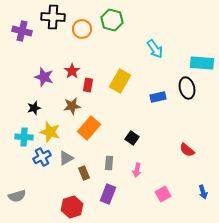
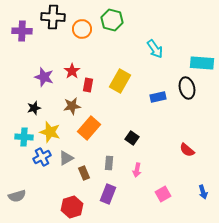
purple cross: rotated 12 degrees counterclockwise
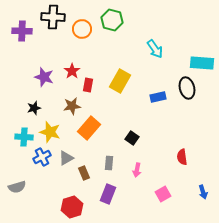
red semicircle: moved 5 px left, 7 px down; rotated 42 degrees clockwise
gray semicircle: moved 9 px up
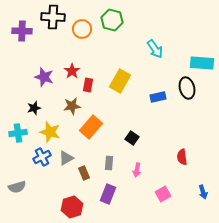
orange rectangle: moved 2 px right, 1 px up
cyan cross: moved 6 px left, 4 px up; rotated 12 degrees counterclockwise
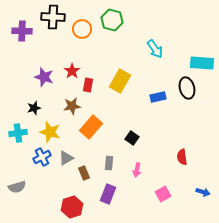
blue arrow: rotated 56 degrees counterclockwise
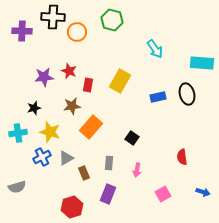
orange circle: moved 5 px left, 3 px down
red star: moved 3 px left; rotated 14 degrees counterclockwise
purple star: rotated 24 degrees counterclockwise
black ellipse: moved 6 px down
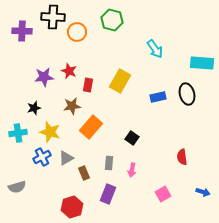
pink arrow: moved 5 px left
